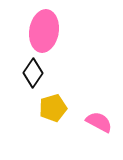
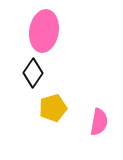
pink semicircle: rotated 72 degrees clockwise
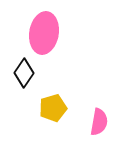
pink ellipse: moved 2 px down
black diamond: moved 9 px left
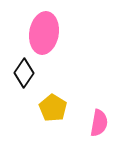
yellow pentagon: rotated 24 degrees counterclockwise
pink semicircle: moved 1 px down
